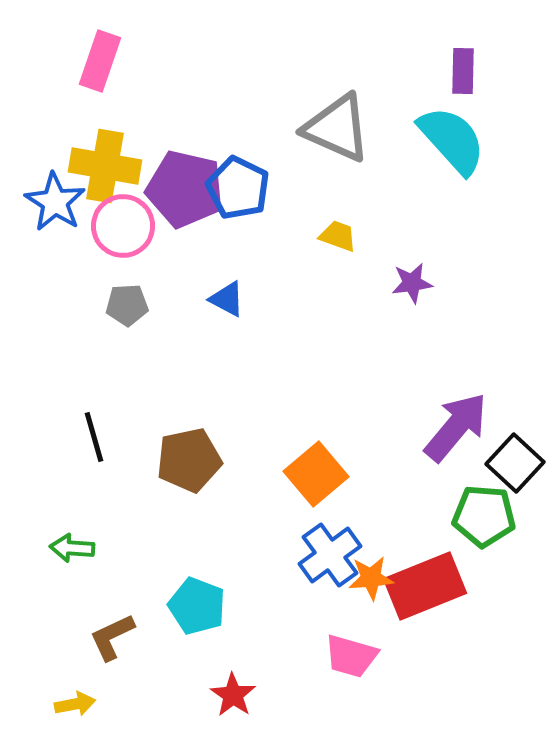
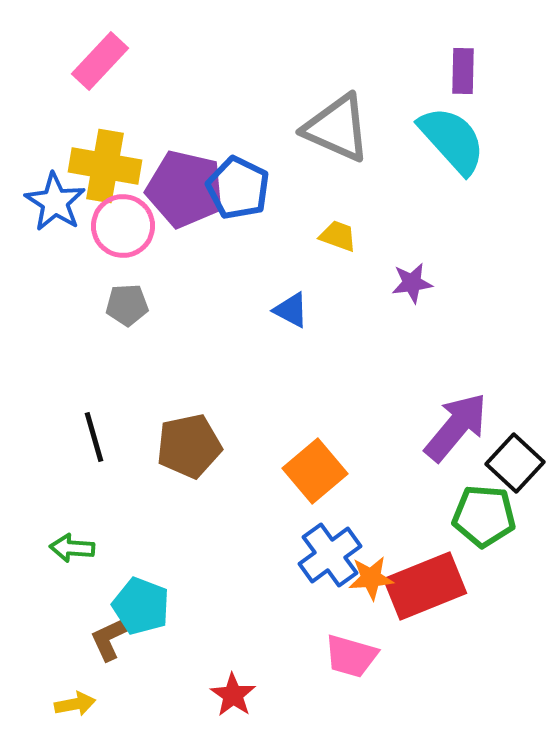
pink rectangle: rotated 24 degrees clockwise
blue triangle: moved 64 px right, 11 px down
brown pentagon: moved 14 px up
orange square: moved 1 px left, 3 px up
cyan pentagon: moved 56 px left
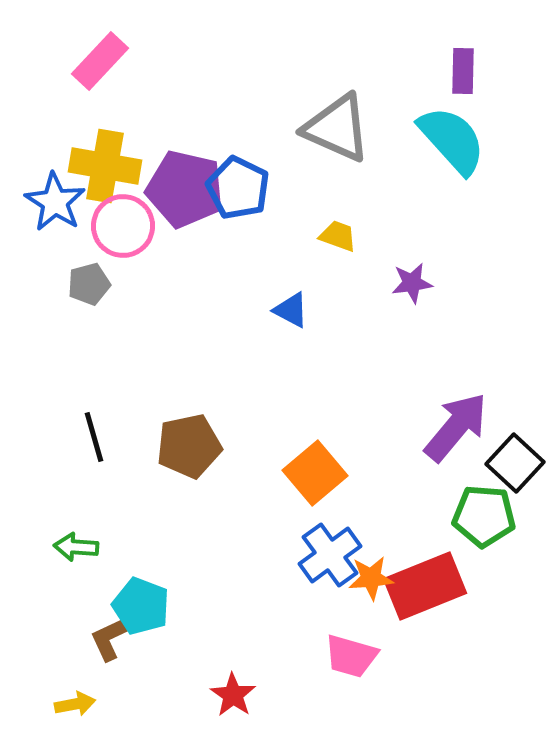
gray pentagon: moved 38 px left, 21 px up; rotated 12 degrees counterclockwise
orange square: moved 2 px down
green arrow: moved 4 px right, 1 px up
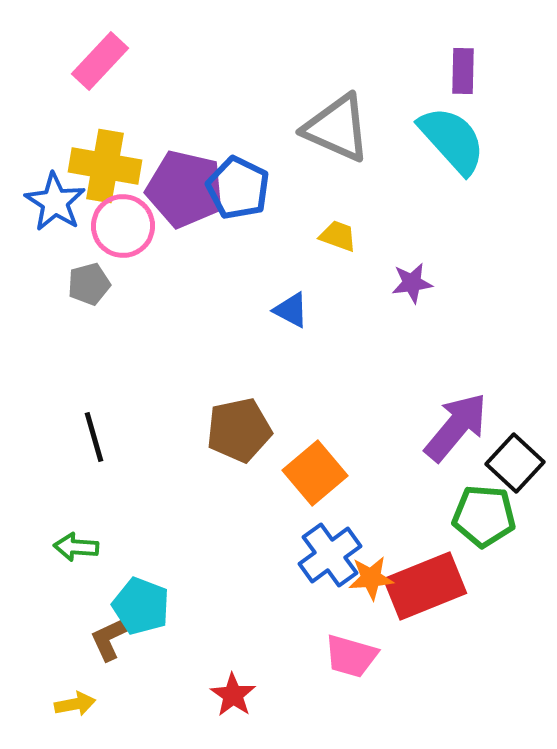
brown pentagon: moved 50 px right, 16 px up
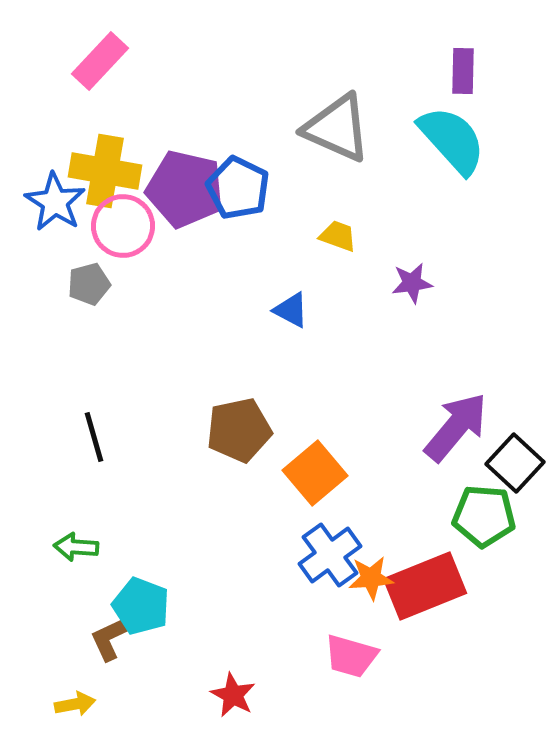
yellow cross: moved 5 px down
red star: rotated 6 degrees counterclockwise
